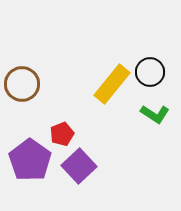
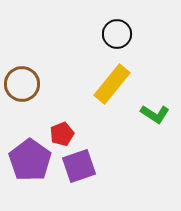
black circle: moved 33 px left, 38 px up
purple square: rotated 24 degrees clockwise
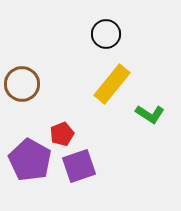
black circle: moved 11 px left
green L-shape: moved 5 px left
purple pentagon: rotated 6 degrees counterclockwise
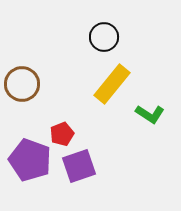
black circle: moved 2 px left, 3 px down
purple pentagon: rotated 9 degrees counterclockwise
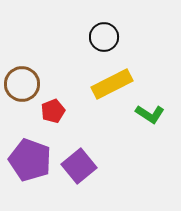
yellow rectangle: rotated 24 degrees clockwise
red pentagon: moved 9 px left, 23 px up
purple square: rotated 20 degrees counterclockwise
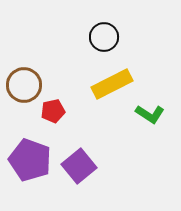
brown circle: moved 2 px right, 1 px down
red pentagon: rotated 10 degrees clockwise
